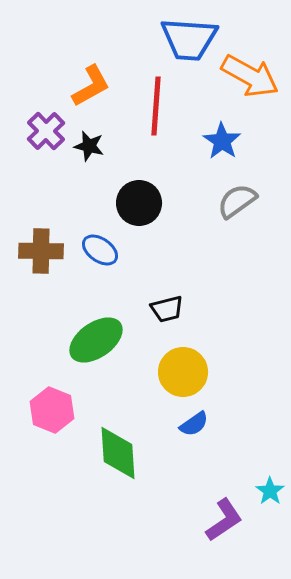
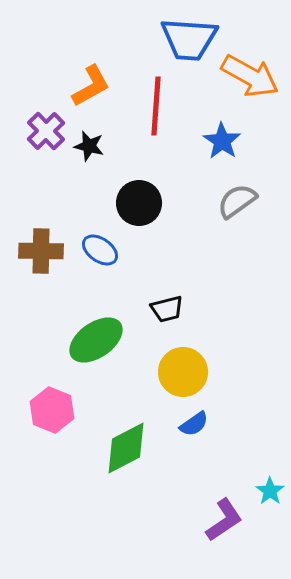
green diamond: moved 8 px right, 5 px up; rotated 66 degrees clockwise
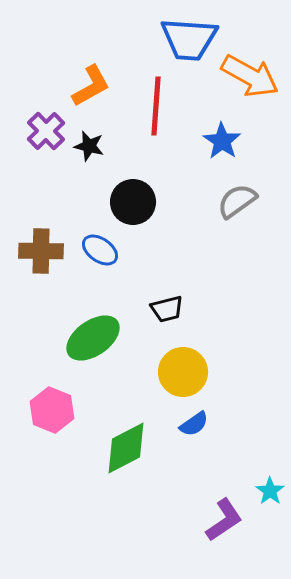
black circle: moved 6 px left, 1 px up
green ellipse: moved 3 px left, 2 px up
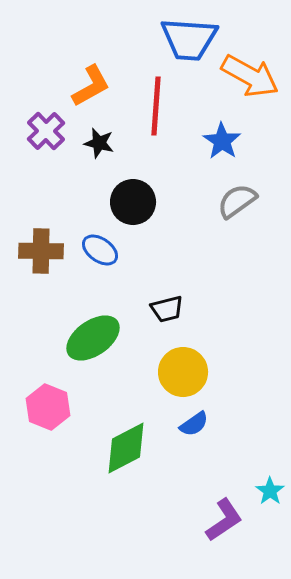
black star: moved 10 px right, 3 px up
pink hexagon: moved 4 px left, 3 px up
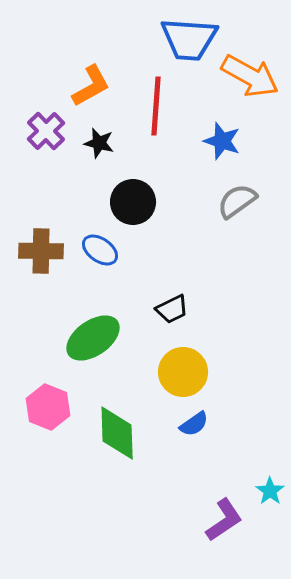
blue star: rotated 15 degrees counterclockwise
black trapezoid: moved 5 px right; rotated 12 degrees counterclockwise
green diamond: moved 9 px left, 15 px up; rotated 64 degrees counterclockwise
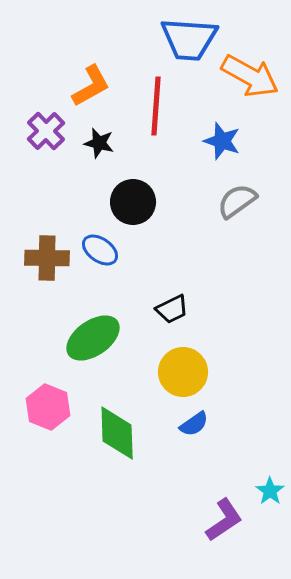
brown cross: moved 6 px right, 7 px down
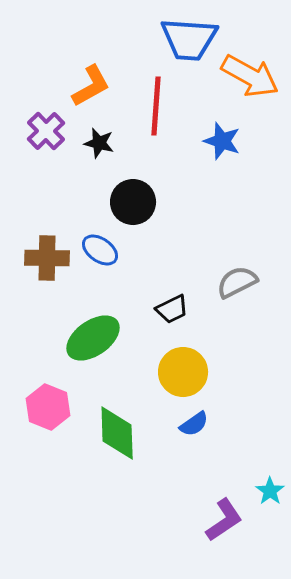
gray semicircle: moved 81 px down; rotated 9 degrees clockwise
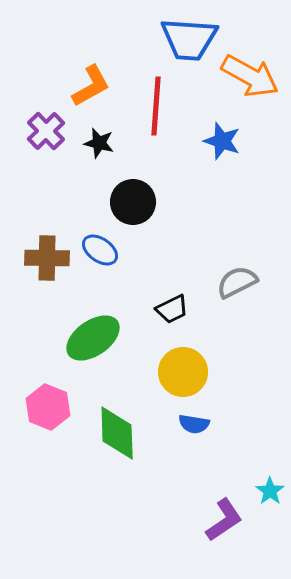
blue semicircle: rotated 44 degrees clockwise
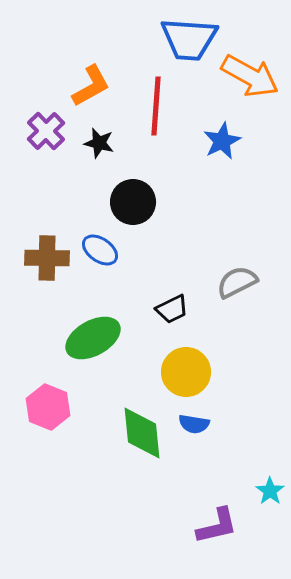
blue star: rotated 27 degrees clockwise
green ellipse: rotated 6 degrees clockwise
yellow circle: moved 3 px right
green diamond: moved 25 px right; rotated 4 degrees counterclockwise
purple L-shape: moved 7 px left, 6 px down; rotated 21 degrees clockwise
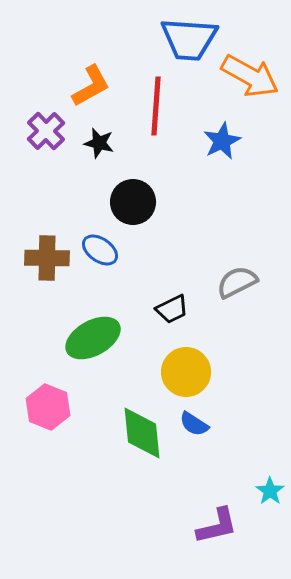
blue semicircle: rotated 24 degrees clockwise
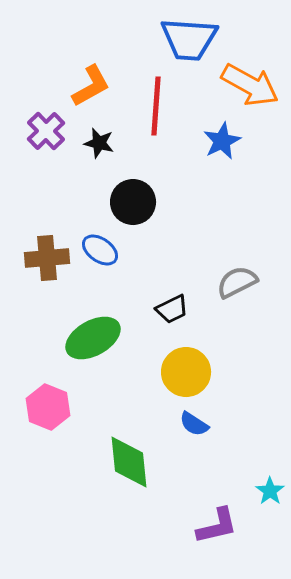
orange arrow: moved 9 px down
brown cross: rotated 6 degrees counterclockwise
green diamond: moved 13 px left, 29 px down
